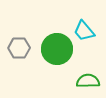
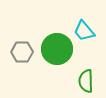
gray hexagon: moved 3 px right, 4 px down
green semicircle: moved 2 px left; rotated 90 degrees counterclockwise
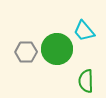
gray hexagon: moved 4 px right
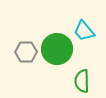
green semicircle: moved 4 px left
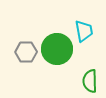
cyan trapezoid: rotated 150 degrees counterclockwise
green semicircle: moved 8 px right
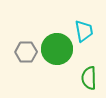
green semicircle: moved 1 px left, 3 px up
